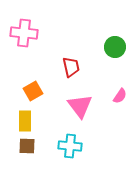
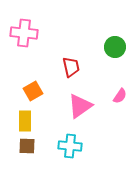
pink triangle: rotated 32 degrees clockwise
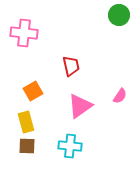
green circle: moved 4 px right, 32 px up
red trapezoid: moved 1 px up
yellow rectangle: moved 1 px right, 1 px down; rotated 15 degrees counterclockwise
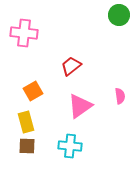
red trapezoid: rotated 115 degrees counterclockwise
pink semicircle: rotated 42 degrees counterclockwise
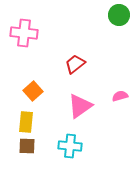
red trapezoid: moved 4 px right, 2 px up
orange square: rotated 12 degrees counterclockwise
pink semicircle: rotated 98 degrees counterclockwise
yellow rectangle: rotated 20 degrees clockwise
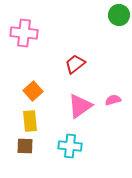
pink semicircle: moved 7 px left, 4 px down
yellow rectangle: moved 4 px right, 1 px up; rotated 10 degrees counterclockwise
brown square: moved 2 px left
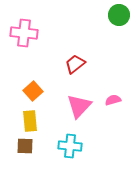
pink triangle: moved 1 px left; rotated 12 degrees counterclockwise
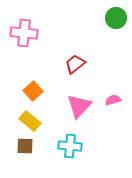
green circle: moved 3 px left, 3 px down
yellow rectangle: rotated 45 degrees counterclockwise
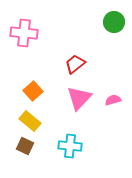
green circle: moved 2 px left, 4 px down
pink triangle: moved 8 px up
brown square: rotated 24 degrees clockwise
